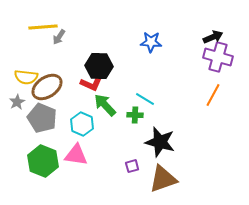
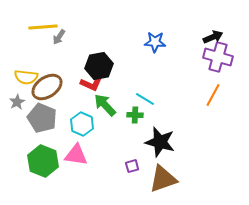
blue star: moved 4 px right
black hexagon: rotated 12 degrees counterclockwise
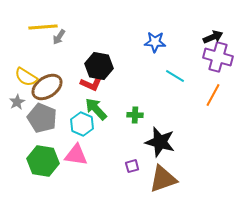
black hexagon: rotated 20 degrees clockwise
yellow semicircle: rotated 25 degrees clockwise
cyan line: moved 30 px right, 23 px up
green arrow: moved 9 px left, 4 px down
green hexagon: rotated 12 degrees counterclockwise
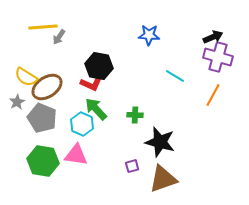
blue star: moved 6 px left, 7 px up
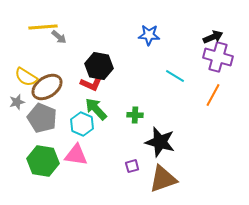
gray arrow: rotated 84 degrees counterclockwise
gray star: rotated 14 degrees clockwise
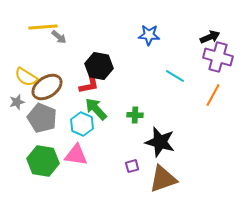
black arrow: moved 3 px left
red L-shape: moved 2 px left, 1 px down; rotated 35 degrees counterclockwise
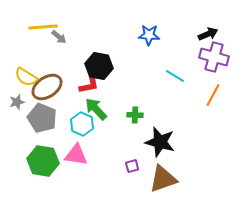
black arrow: moved 2 px left, 3 px up
purple cross: moved 4 px left
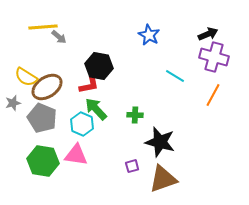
blue star: rotated 25 degrees clockwise
gray star: moved 4 px left, 1 px down
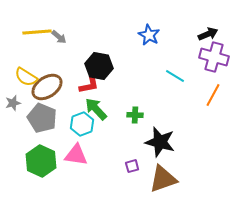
yellow line: moved 6 px left, 5 px down
cyan hexagon: rotated 15 degrees clockwise
green hexagon: moved 2 px left; rotated 16 degrees clockwise
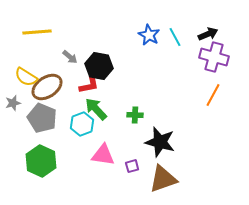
gray arrow: moved 11 px right, 20 px down
cyan line: moved 39 px up; rotated 30 degrees clockwise
pink triangle: moved 27 px right
